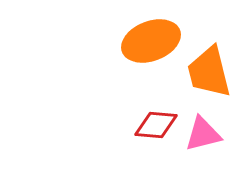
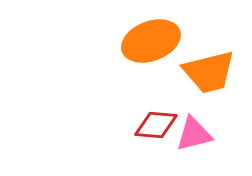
orange trapezoid: rotated 90 degrees counterclockwise
pink triangle: moved 9 px left
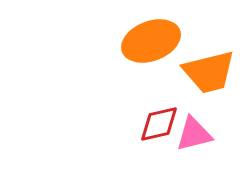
red diamond: moved 3 px right, 1 px up; rotated 18 degrees counterclockwise
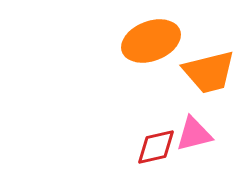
red diamond: moved 3 px left, 23 px down
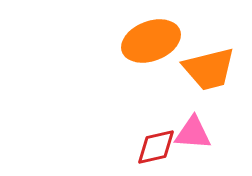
orange trapezoid: moved 3 px up
pink triangle: moved 1 px left, 1 px up; rotated 18 degrees clockwise
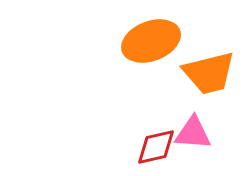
orange trapezoid: moved 4 px down
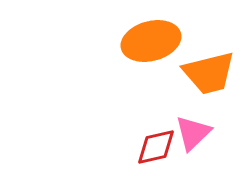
orange ellipse: rotated 6 degrees clockwise
pink triangle: rotated 48 degrees counterclockwise
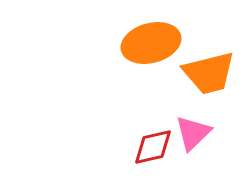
orange ellipse: moved 2 px down
red diamond: moved 3 px left
